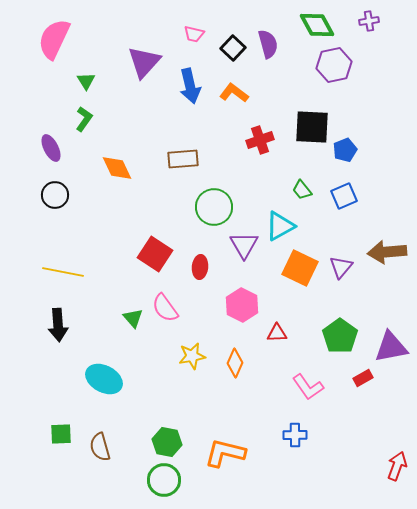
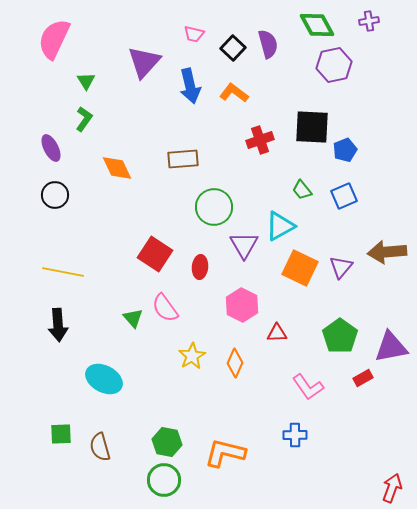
yellow star at (192, 356): rotated 20 degrees counterclockwise
red arrow at (397, 466): moved 5 px left, 22 px down
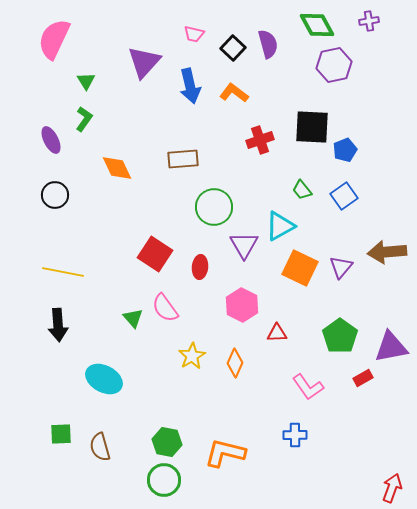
purple ellipse at (51, 148): moved 8 px up
blue square at (344, 196): rotated 12 degrees counterclockwise
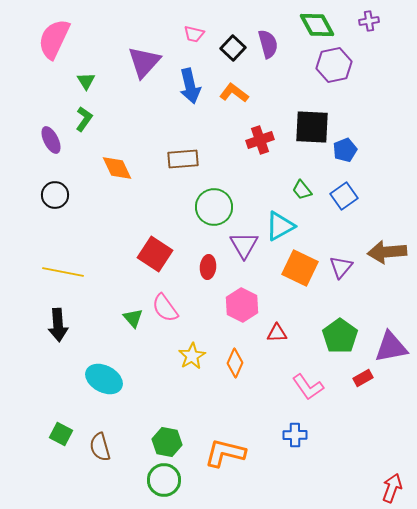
red ellipse at (200, 267): moved 8 px right
green square at (61, 434): rotated 30 degrees clockwise
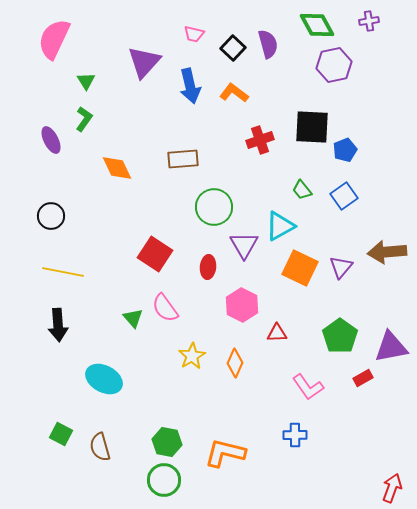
black circle at (55, 195): moved 4 px left, 21 px down
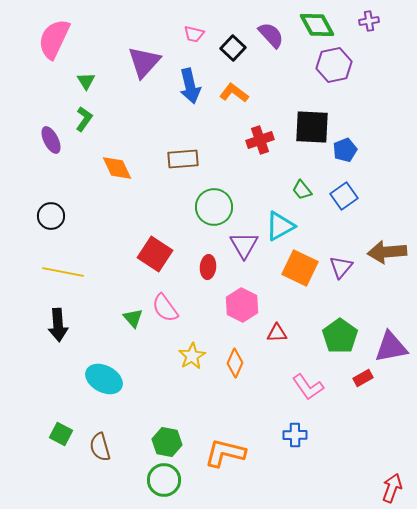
purple semicircle at (268, 44): moved 3 px right, 9 px up; rotated 28 degrees counterclockwise
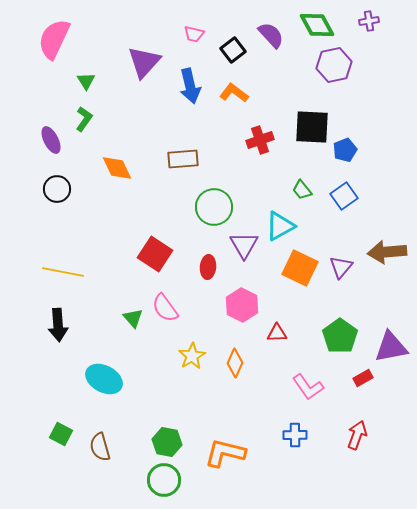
black square at (233, 48): moved 2 px down; rotated 10 degrees clockwise
black circle at (51, 216): moved 6 px right, 27 px up
red arrow at (392, 488): moved 35 px left, 53 px up
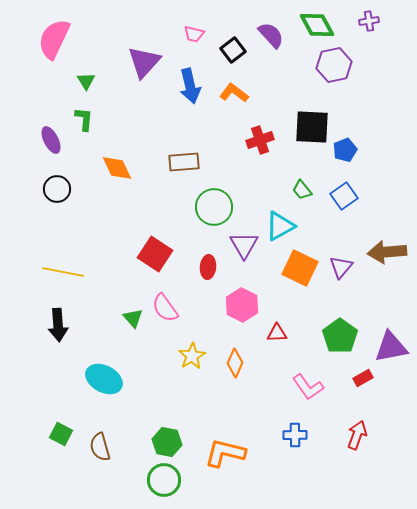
green L-shape at (84, 119): rotated 30 degrees counterclockwise
brown rectangle at (183, 159): moved 1 px right, 3 px down
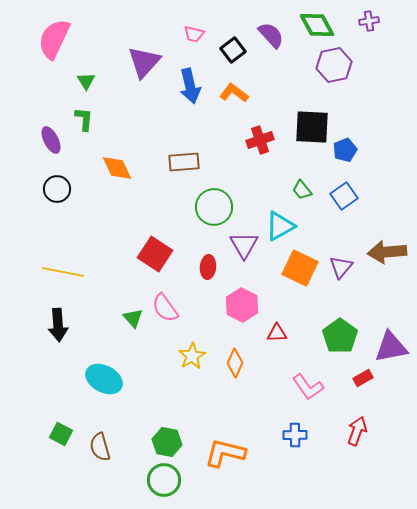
red arrow at (357, 435): moved 4 px up
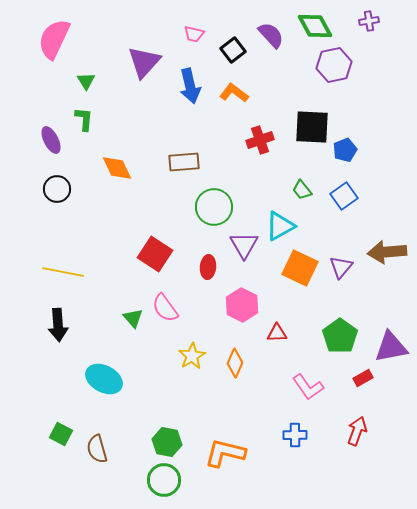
green diamond at (317, 25): moved 2 px left, 1 px down
brown semicircle at (100, 447): moved 3 px left, 2 px down
